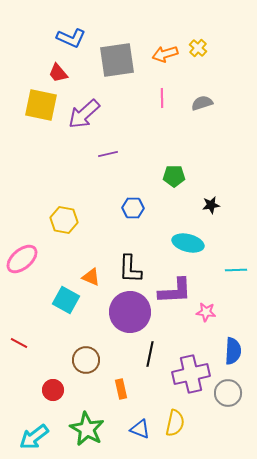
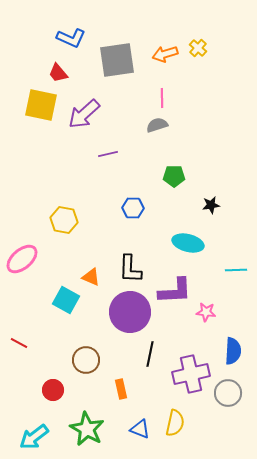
gray semicircle: moved 45 px left, 22 px down
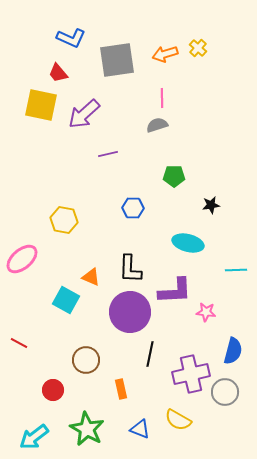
blue semicircle: rotated 12 degrees clockwise
gray circle: moved 3 px left, 1 px up
yellow semicircle: moved 3 px right, 3 px up; rotated 108 degrees clockwise
